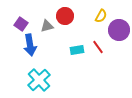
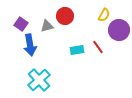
yellow semicircle: moved 3 px right, 1 px up
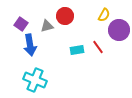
cyan cross: moved 4 px left; rotated 25 degrees counterclockwise
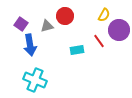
red line: moved 1 px right, 6 px up
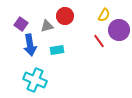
cyan rectangle: moved 20 px left
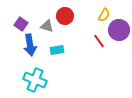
gray triangle: rotated 32 degrees clockwise
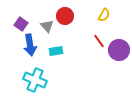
gray triangle: rotated 32 degrees clockwise
purple circle: moved 20 px down
cyan rectangle: moved 1 px left, 1 px down
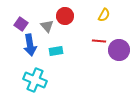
red line: rotated 48 degrees counterclockwise
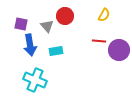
purple square: rotated 24 degrees counterclockwise
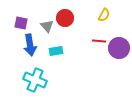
red circle: moved 2 px down
purple square: moved 1 px up
purple circle: moved 2 px up
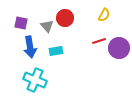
red line: rotated 24 degrees counterclockwise
blue arrow: moved 2 px down
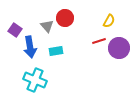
yellow semicircle: moved 5 px right, 6 px down
purple square: moved 6 px left, 7 px down; rotated 24 degrees clockwise
